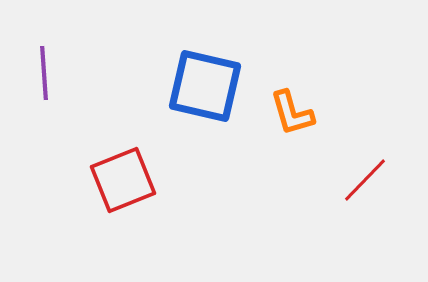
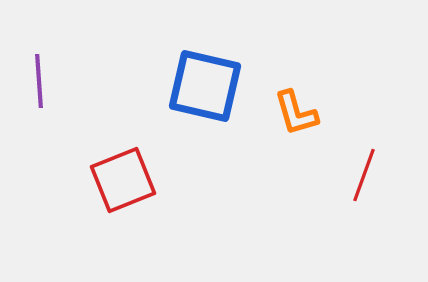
purple line: moved 5 px left, 8 px down
orange L-shape: moved 4 px right
red line: moved 1 px left, 5 px up; rotated 24 degrees counterclockwise
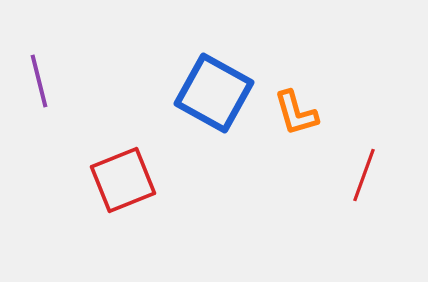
purple line: rotated 10 degrees counterclockwise
blue square: moved 9 px right, 7 px down; rotated 16 degrees clockwise
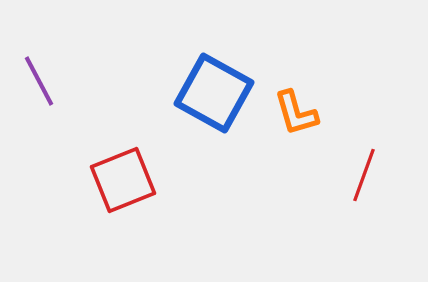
purple line: rotated 14 degrees counterclockwise
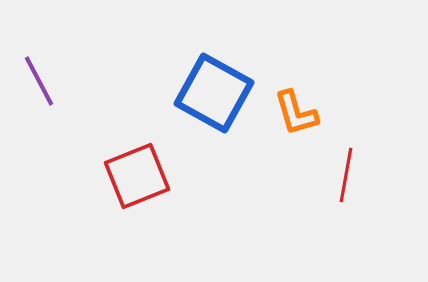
red line: moved 18 px left; rotated 10 degrees counterclockwise
red square: moved 14 px right, 4 px up
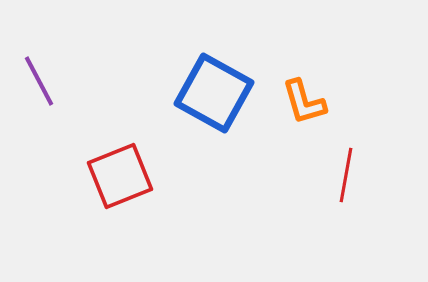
orange L-shape: moved 8 px right, 11 px up
red square: moved 17 px left
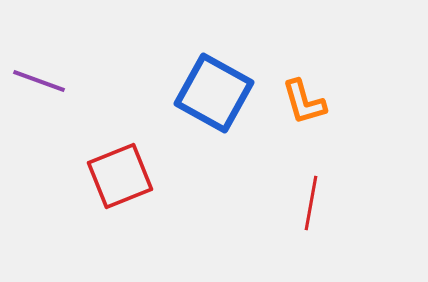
purple line: rotated 42 degrees counterclockwise
red line: moved 35 px left, 28 px down
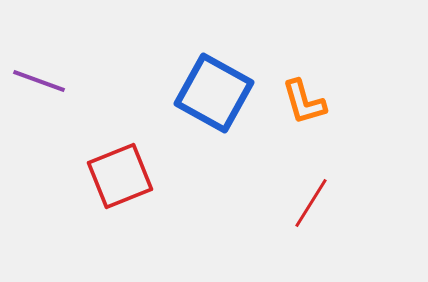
red line: rotated 22 degrees clockwise
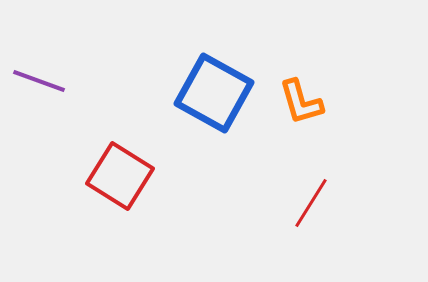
orange L-shape: moved 3 px left
red square: rotated 36 degrees counterclockwise
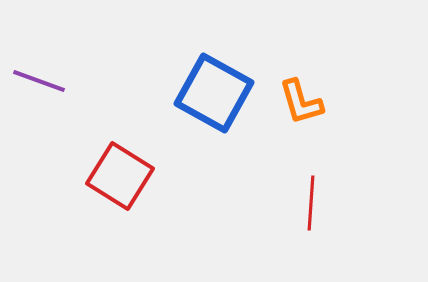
red line: rotated 28 degrees counterclockwise
